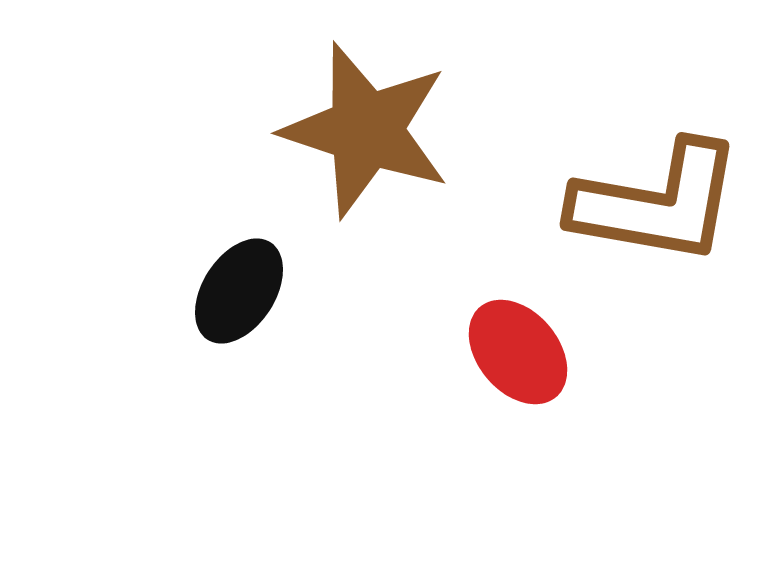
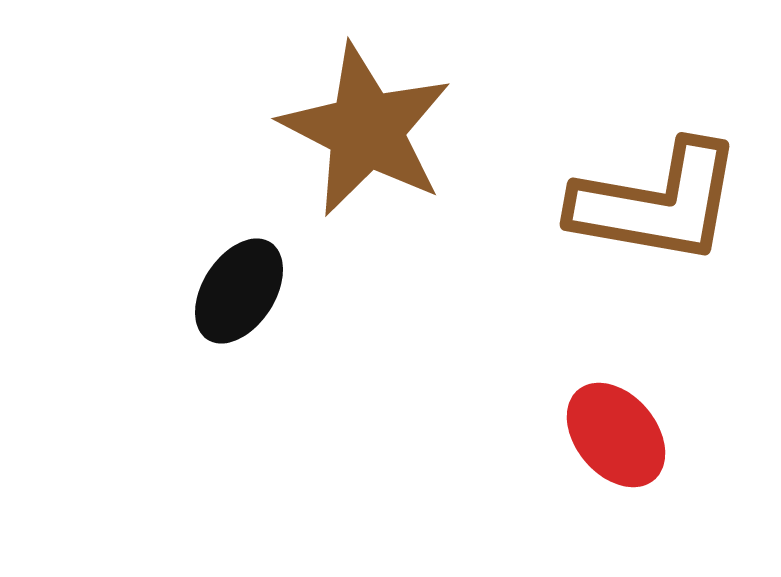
brown star: rotated 9 degrees clockwise
red ellipse: moved 98 px right, 83 px down
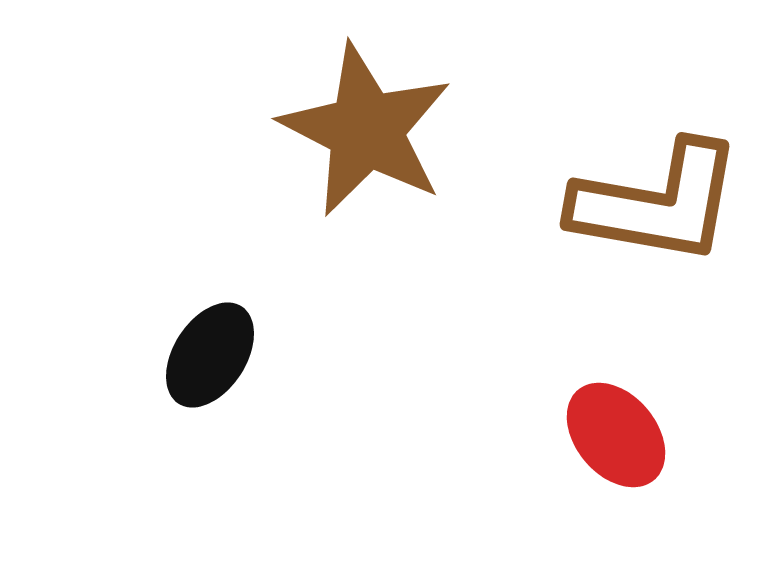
black ellipse: moved 29 px left, 64 px down
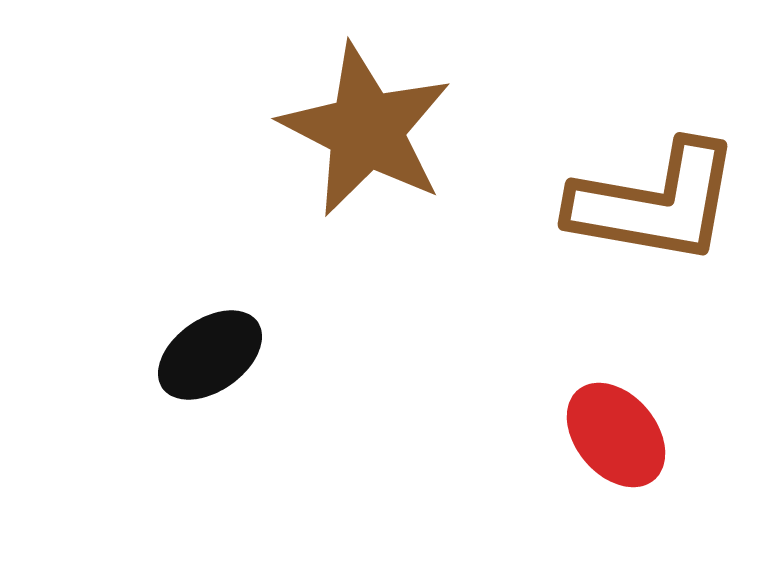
brown L-shape: moved 2 px left
black ellipse: rotated 22 degrees clockwise
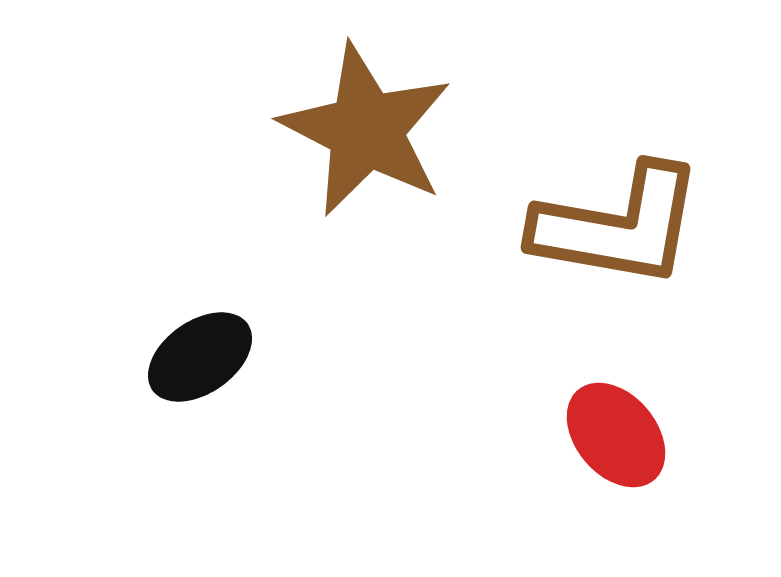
brown L-shape: moved 37 px left, 23 px down
black ellipse: moved 10 px left, 2 px down
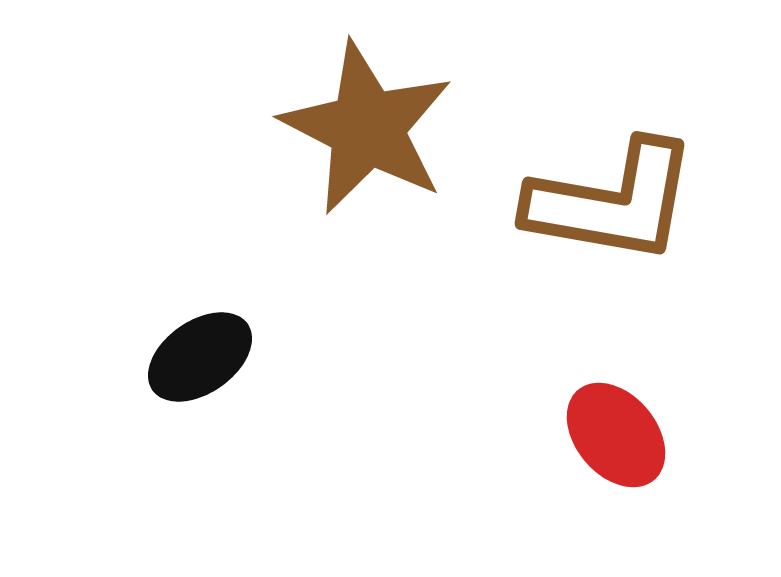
brown star: moved 1 px right, 2 px up
brown L-shape: moved 6 px left, 24 px up
